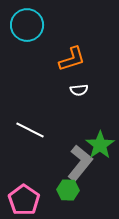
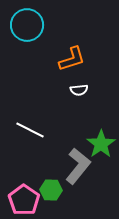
green star: moved 1 px right, 1 px up
gray L-shape: moved 2 px left, 3 px down
green hexagon: moved 17 px left
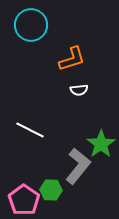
cyan circle: moved 4 px right
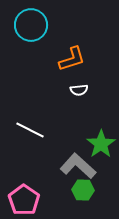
gray L-shape: rotated 87 degrees counterclockwise
green hexagon: moved 32 px right
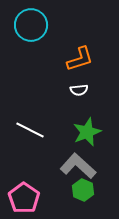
orange L-shape: moved 8 px right
green star: moved 14 px left, 12 px up; rotated 12 degrees clockwise
green hexagon: rotated 20 degrees clockwise
pink pentagon: moved 2 px up
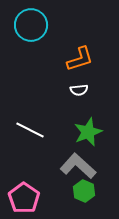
green star: moved 1 px right
green hexagon: moved 1 px right, 1 px down
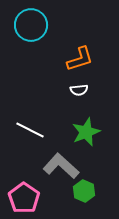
green star: moved 2 px left
gray L-shape: moved 17 px left
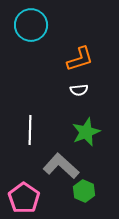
white line: rotated 64 degrees clockwise
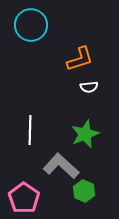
white semicircle: moved 10 px right, 3 px up
green star: moved 1 px left, 2 px down
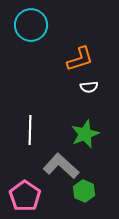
pink pentagon: moved 1 px right, 2 px up
